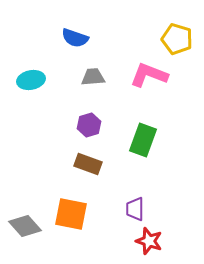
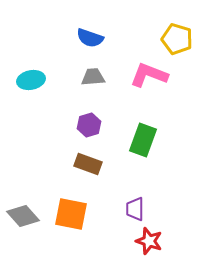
blue semicircle: moved 15 px right
gray diamond: moved 2 px left, 10 px up
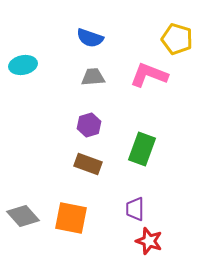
cyan ellipse: moved 8 px left, 15 px up
green rectangle: moved 1 px left, 9 px down
orange square: moved 4 px down
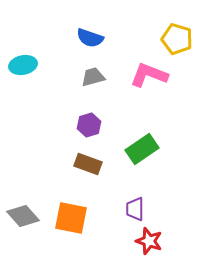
gray trapezoid: rotated 10 degrees counterclockwise
green rectangle: rotated 36 degrees clockwise
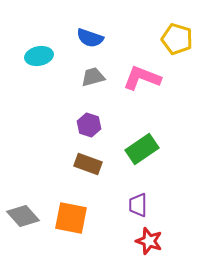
cyan ellipse: moved 16 px right, 9 px up
pink L-shape: moved 7 px left, 3 px down
purple hexagon: rotated 25 degrees counterclockwise
purple trapezoid: moved 3 px right, 4 px up
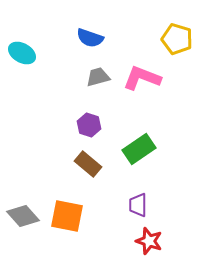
cyan ellipse: moved 17 px left, 3 px up; rotated 40 degrees clockwise
gray trapezoid: moved 5 px right
green rectangle: moved 3 px left
brown rectangle: rotated 20 degrees clockwise
orange square: moved 4 px left, 2 px up
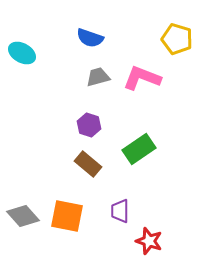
purple trapezoid: moved 18 px left, 6 px down
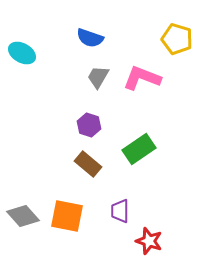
gray trapezoid: rotated 45 degrees counterclockwise
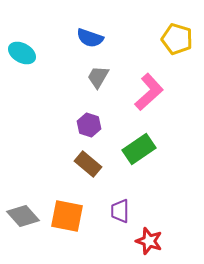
pink L-shape: moved 7 px right, 14 px down; rotated 117 degrees clockwise
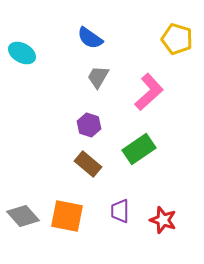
blue semicircle: rotated 16 degrees clockwise
red star: moved 14 px right, 21 px up
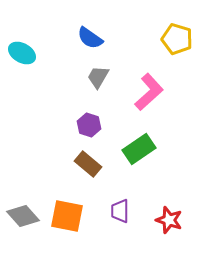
red star: moved 6 px right
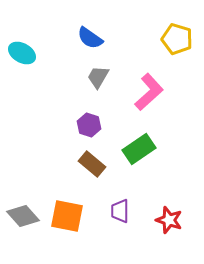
brown rectangle: moved 4 px right
